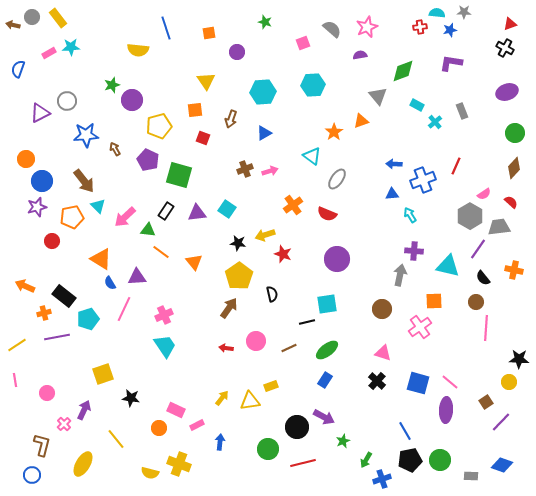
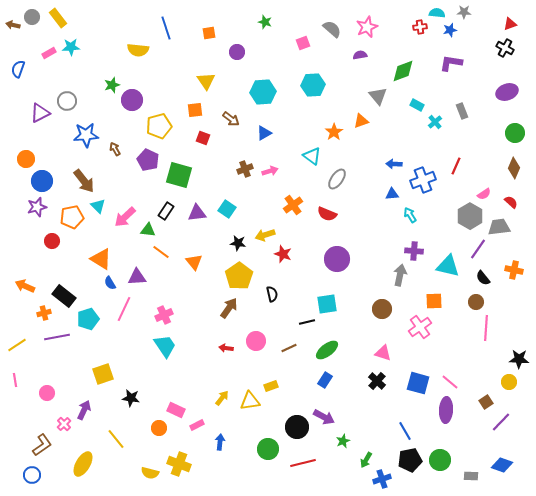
brown arrow at (231, 119): rotated 72 degrees counterclockwise
brown diamond at (514, 168): rotated 20 degrees counterclockwise
brown L-shape at (42, 445): rotated 40 degrees clockwise
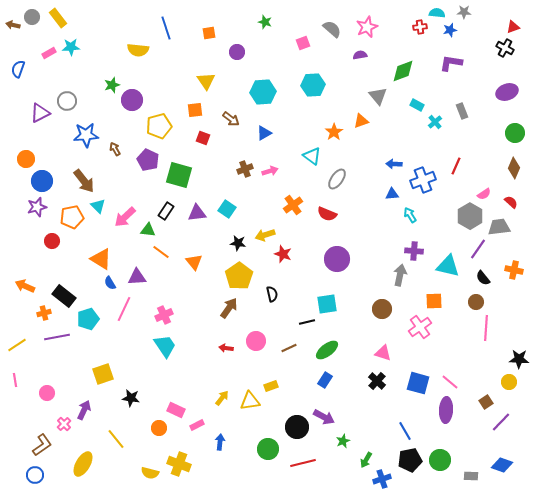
red triangle at (510, 24): moved 3 px right, 3 px down
blue circle at (32, 475): moved 3 px right
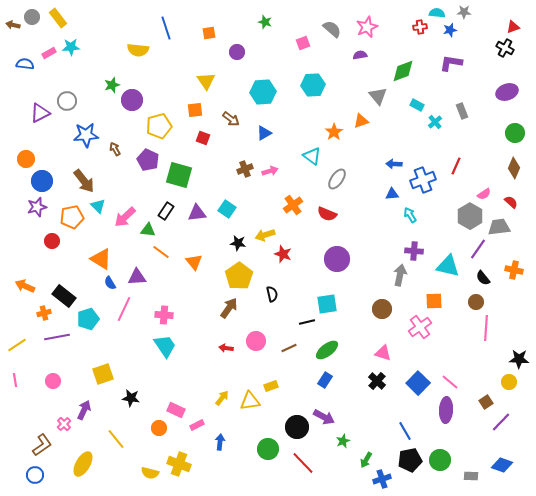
blue semicircle at (18, 69): moved 7 px right, 5 px up; rotated 78 degrees clockwise
pink cross at (164, 315): rotated 30 degrees clockwise
blue square at (418, 383): rotated 30 degrees clockwise
pink circle at (47, 393): moved 6 px right, 12 px up
red line at (303, 463): rotated 60 degrees clockwise
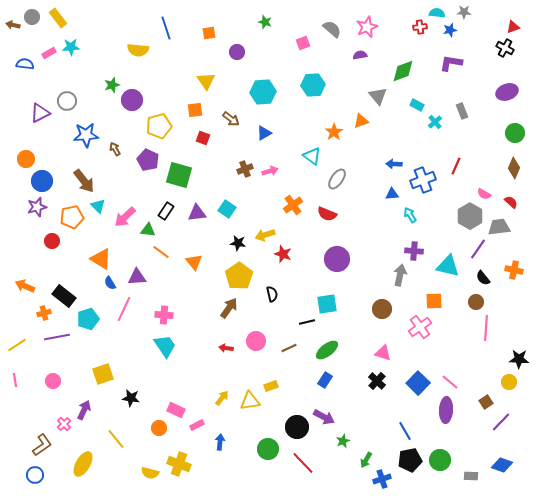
pink semicircle at (484, 194): rotated 64 degrees clockwise
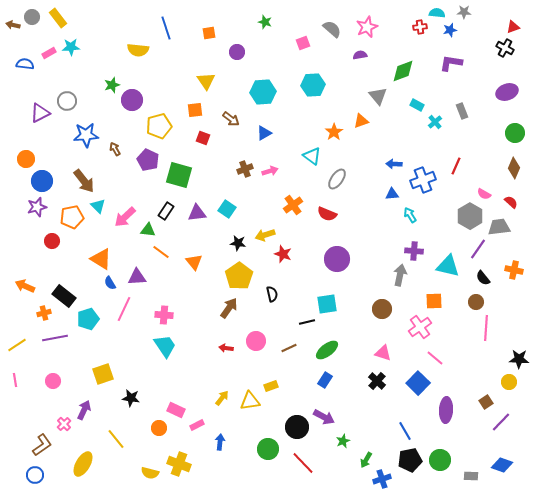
purple line at (57, 337): moved 2 px left, 1 px down
pink line at (450, 382): moved 15 px left, 24 px up
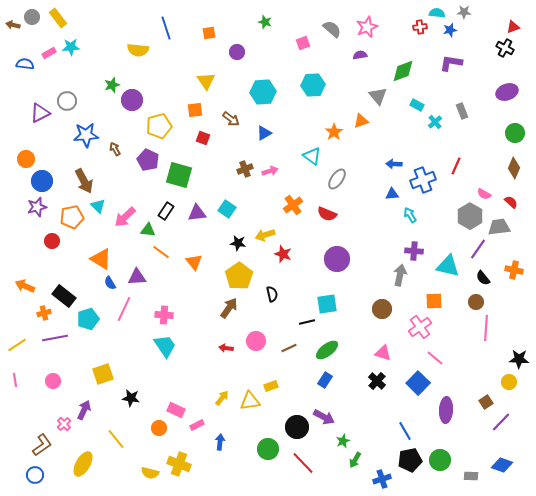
brown arrow at (84, 181): rotated 10 degrees clockwise
green arrow at (366, 460): moved 11 px left
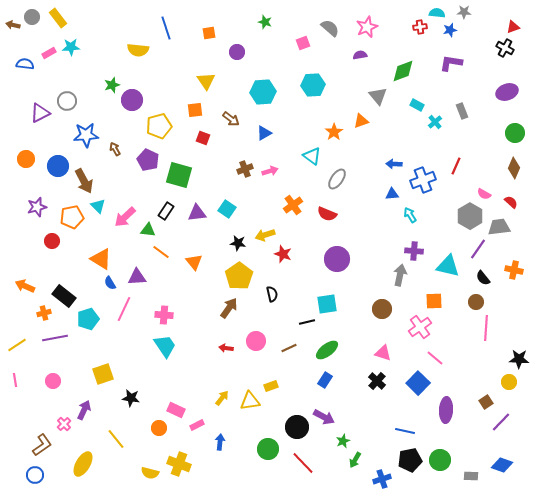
gray semicircle at (332, 29): moved 2 px left, 1 px up
blue circle at (42, 181): moved 16 px right, 15 px up
blue line at (405, 431): rotated 48 degrees counterclockwise
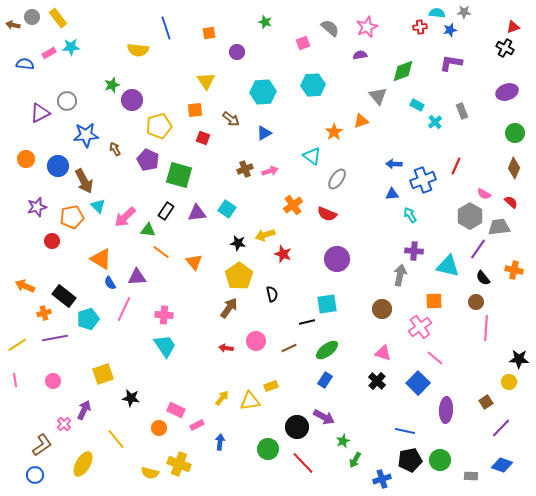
purple line at (501, 422): moved 6 px down
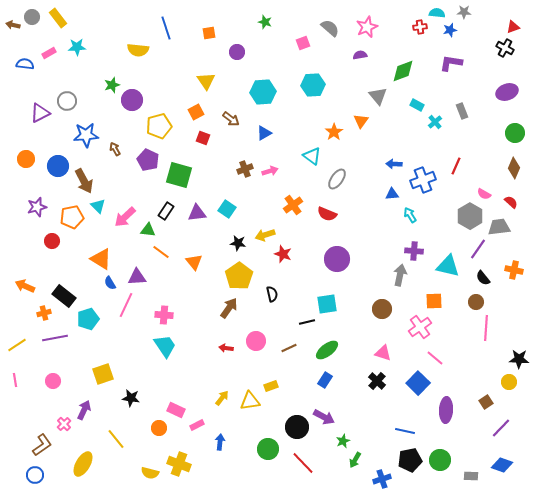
cyan star at (71, 47): moved 6 px right
orange square at (195, 110): moved 1 px right, 2 px down; rotated 21 degrees counterclockwise
orange triangle at (361, 121): rotated 35 degrees counterclockwise
pink line at (124, 309): moved 2 px right, 4 px up
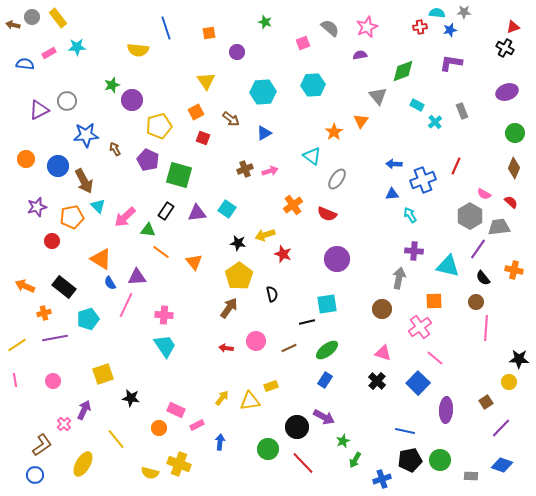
purple triangle at (40, 113): moved 1 px left, 3 px up
gray arrow at (400, 275): moved 1 px left, 3 px down
black rectangle at (64, 296): moved 9 px up
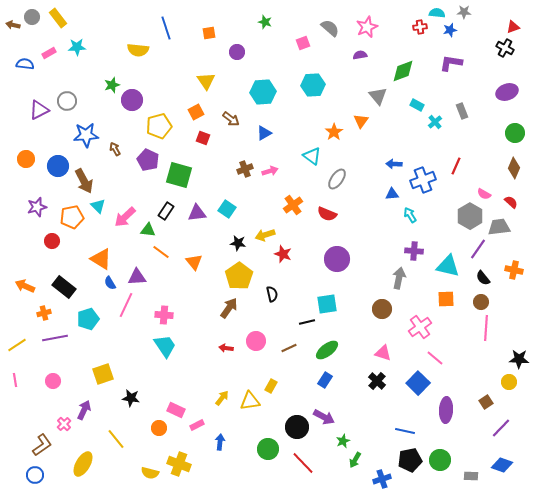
orange square at (434, 301): moved 12 px right, 2 px up
brown circle at (476, 302): moved 5 px right
yellow rectangle at (271, 386): rotated 40 degrees counterclockwise
